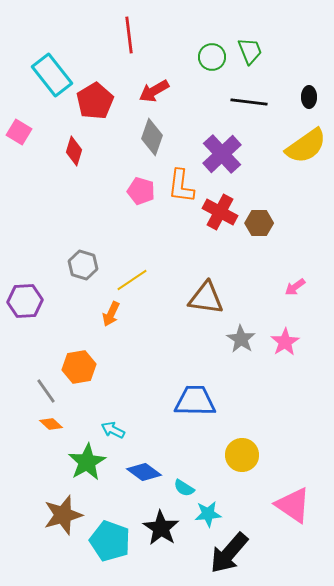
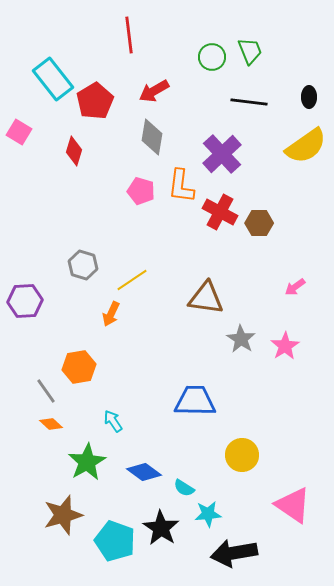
cyan rectangle: moved 1 px right, 4 px down
gray diamond: rotated 9 degrees counterclockwise
pink star: moved 4 px down
cyan arrow: moved 9 px up; rotated 30 degrees clockwise
cyan pentagon: moved 5 px right
black arrow: moved 5 px right; rotated 39 degrees clockwise
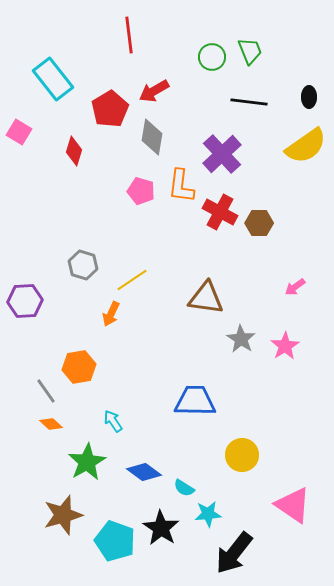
red pentagon: moved 15 px right, 8 px down
black arrow: rotated 42 degrees counterclockwise
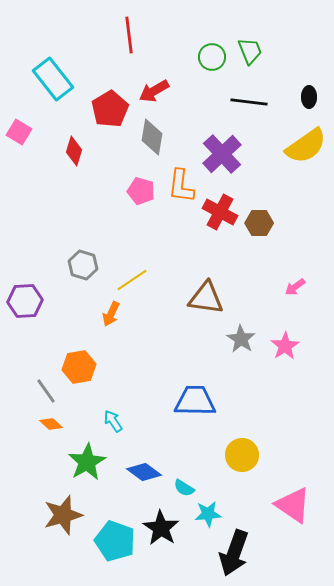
black arrow: rotated 18 degrees counterclockwise
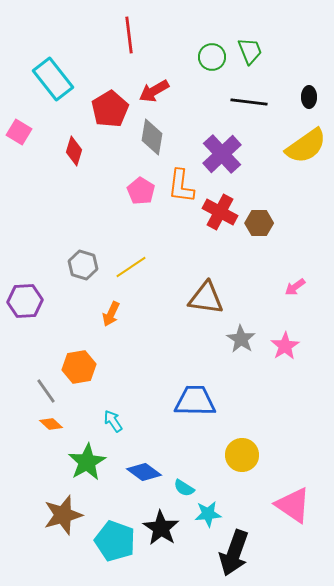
pink pentagon: rotated 16 degrees clockwise
yellow line: moved 1 px left, 13 px up
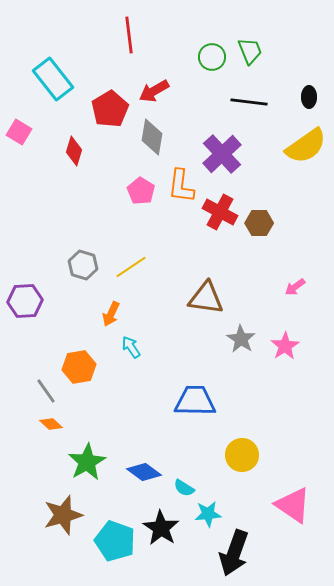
cyan arrow: moved 18 px right, 74 px up
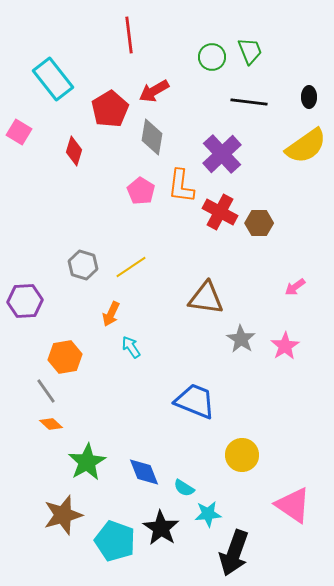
orange hexagon: moved 14 px left, 10 px up
blue trapezoid: rotated 21 degrees clockwise
blue diamond: rotated 32 degrees clockwise
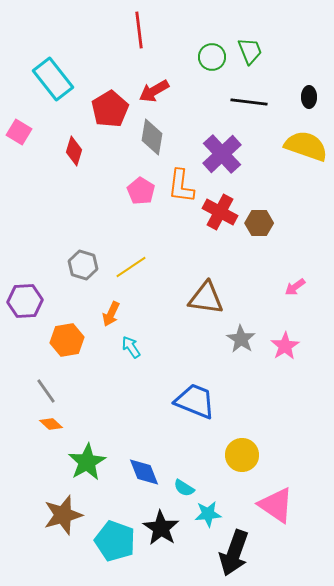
red line: moved 10 px right, 5 px up
yellow semicircle: rotated 126 degrees counterclockwise
orange hexagon: moved 2 px right, 17 px up
pink triangle: moved 17 px left
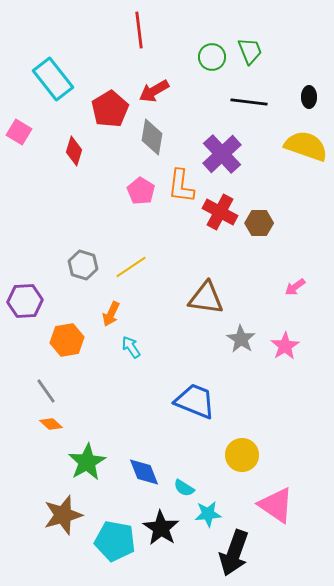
cyan pentagon: rotated 9 degrees counterclockwise
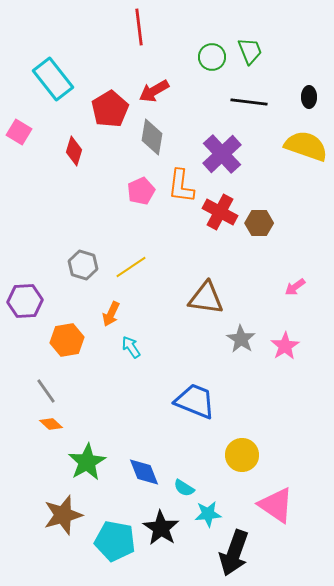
red line: moved 3 px up
pink pentagon: rotated 16 degrees clockwise
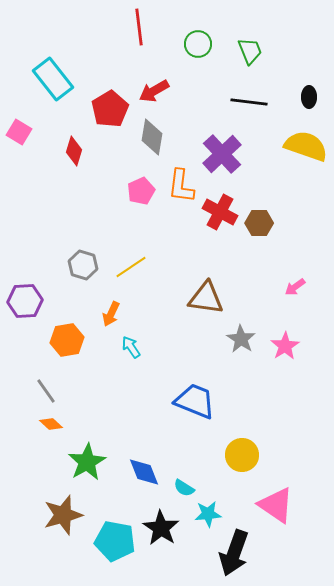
green circle: moved 14 px left, 13 px up
